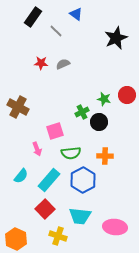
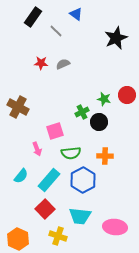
orange hexagon: moved 2 px right
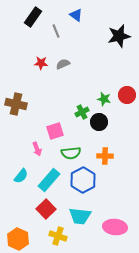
blue triangle: moved 1 px down
gray line: rotated 24 degrees clockwise
black star: moved 3 px right, 2 px up; rotated 10 degrees clockwise
brown cross: moved 2 px left, 3 px up; rotated 15 degrees counterclockwise
red square: moved 1 px right
